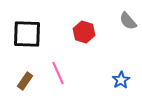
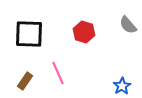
gray semicircle: moved 4 px down
black square: moved 2 px right
blue star: moved 1 px right, 6 px down
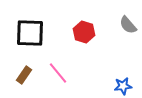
black square: moved 1 px right, 1 px up
pink line: rotated 15 degrees counterclockwise
brown rectangle: moved 1 px left, 6 px up
blue star: moved 1 px right; rotated 24 degrees clockwise
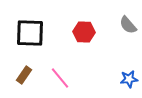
red hexagon: rotated 15 degrees counterclockwise
pink line: moved 2 px right, 5 px down
blue star: moved 6 px right, 7 px up
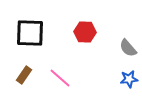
gray semicircle: moved 23 px down
red hexagon: moved 1 px right
pink line: rotated 10 degrees counterclockwise
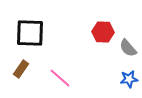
red hexagon: moved 18 px right
brown rectangle: moved 3 px left, 6 px up
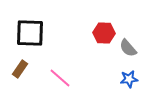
red hexagon: moved 1 px right, 1 px down
brown rectangle: moved 1 px left
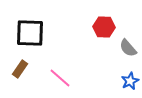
red hexagon: moved 6 px up
blue star: moved 1 px right, 2 px down; rotated 18 degrees counterclockwise
